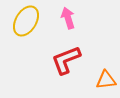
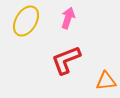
pink arrow: rotated 35 degrees clockwise
orange triangle: moved 1 px down
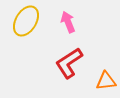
pink arrow: moved 4 px down; rotated 40 degrees counterclockwise
red L-shape: moved 3 px right, 3 px down; rotated 12 degrees counterclockwise
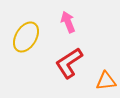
yellow ellipse: moved 16 px down
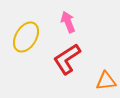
red L-shape: moved 2 px left, 4 px up
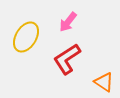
pink arrow: rotated 120 degrees counterclockwise
orange triangle: moved 2 px left, 1 px down; rotated 40 degrees clockwise
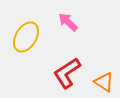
pink arrow: rotated 95 degrees clockwise
red L-shape: moved 14 px down
